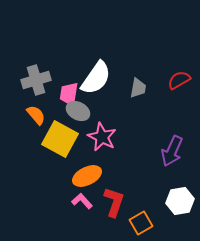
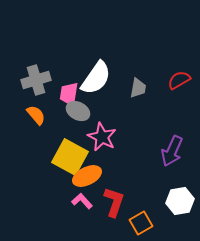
yellow square: moved 10 px right, 18 px down
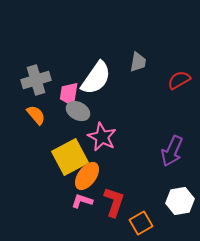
gray trapezoid: moved 26 px up
yellow square: rotated 33 degrees clockwise
orange ellipse: rotated 28 degrees counterclockwise
pink L-shape: rotated 30 degrees counterclockwise
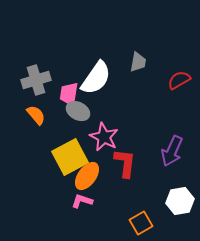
pink star: moved 2 px right
red L-shape: moved 11 px right, 39 px up; rotated 12 degrees counterclockwise
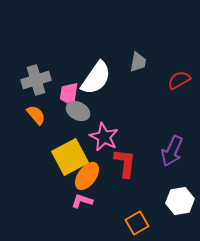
orange square: moved 4 px left
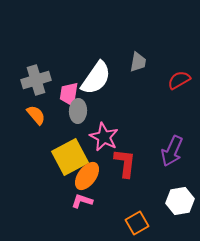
gray ellipse: rotated 65 degrees clockwise
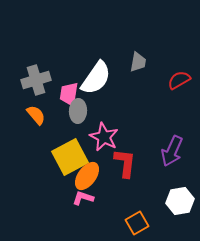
pink L-shape: moved 1 px right, 3 px up
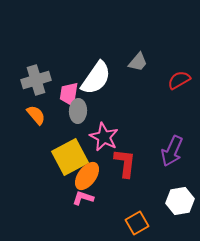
gray trapezoid: rotated 30 degrees clockwise
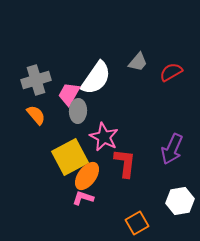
red semicircle: moved 8 px left, 8 px up
pink trapezoid: rotated 20 degrees clockwise
purple arrow: moved 2 px up
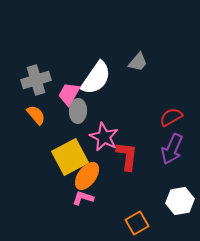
red semicircle: moved 45 px down
red L-shape: moved 2 px right, 7 px up
